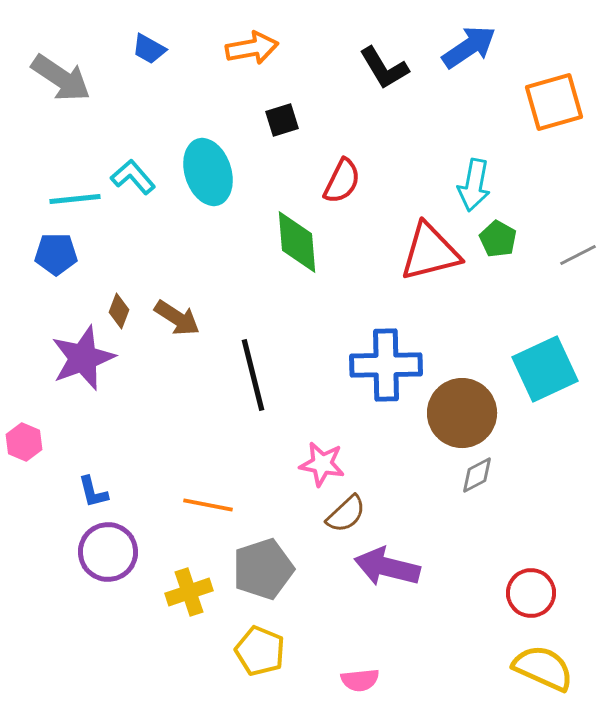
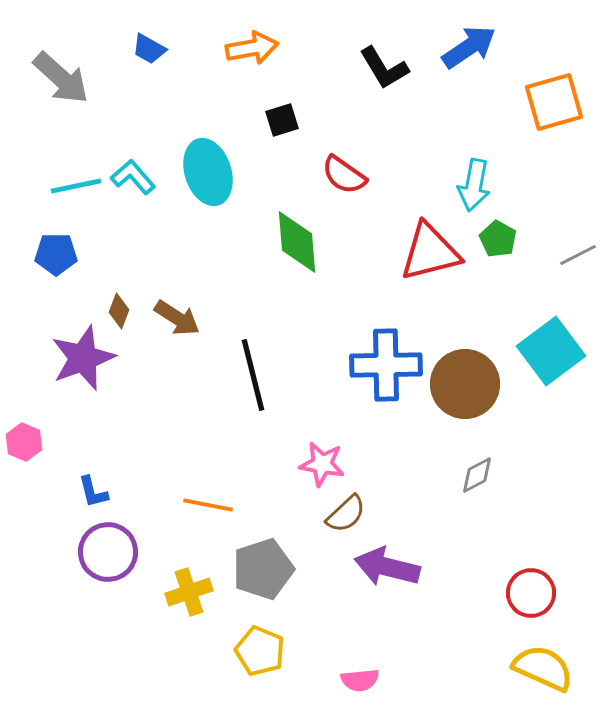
gray arrow: rotated 8 degrees clockwise
red semicircle: moved 2 px right, 6 px up; rotated 99 degrees clockwise
cyan line: moved 1 px right, 13 px up; rotated 6 degrees counterclockwise
cyan square: moved 6 px right, 18 px up; rotated 12 degrees counterclockwise
brown circle: moved 3 px right, 29 px up
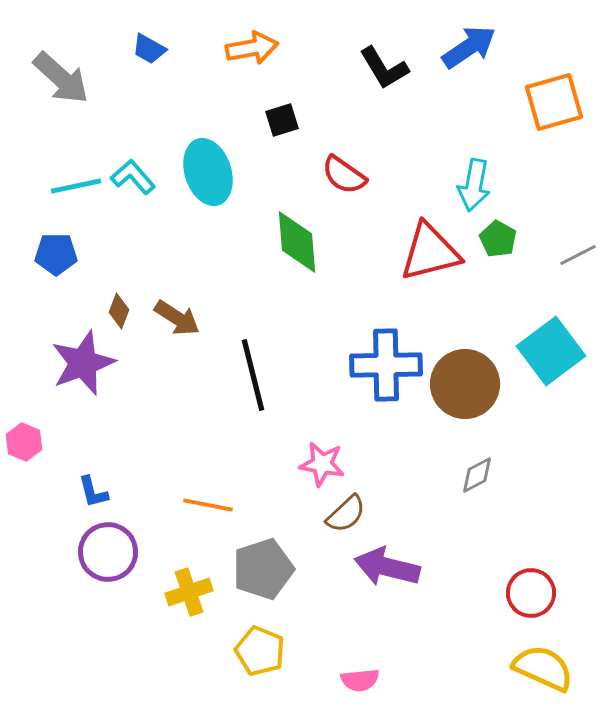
purple star: moved 5 px down
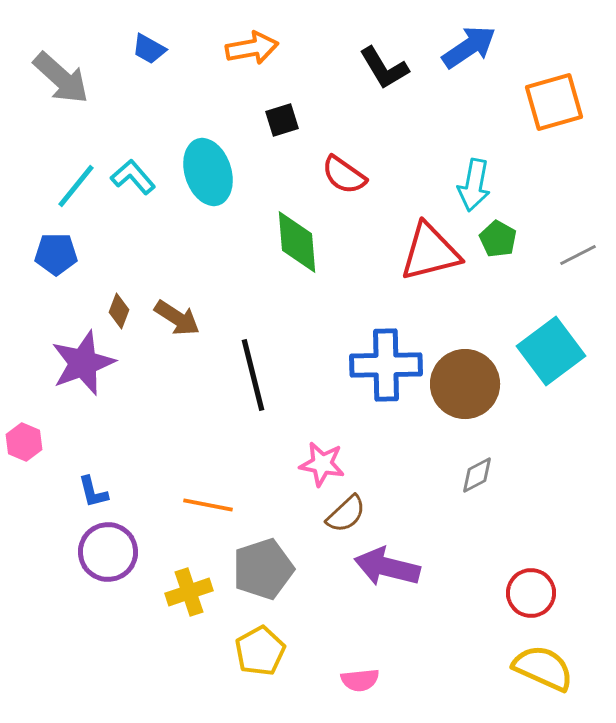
cyan line: rotated 39 degrees counterclockwise
yellow pentagon: rotated 21 degrees clockwise
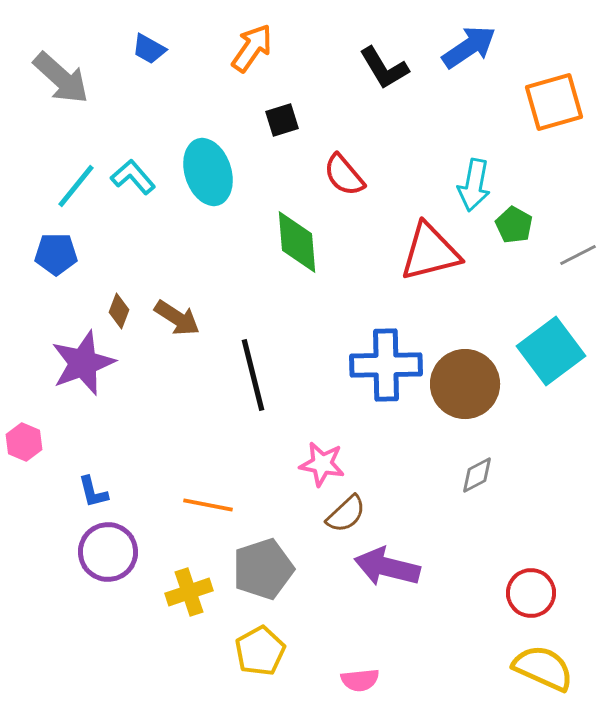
orange arrow: rotated 45 degrees counterclockwise
red semicircle: rotated 15 degrees clockwise
green pentagon: moved 16 px right, 14 px up
